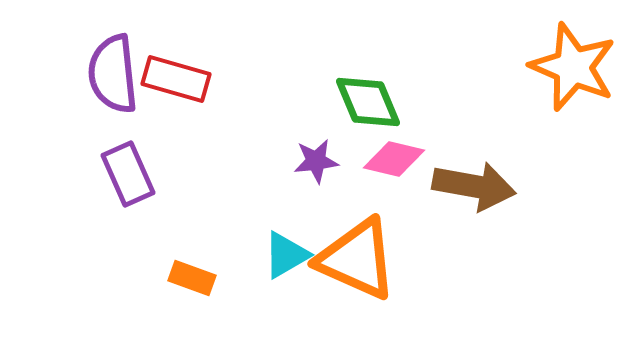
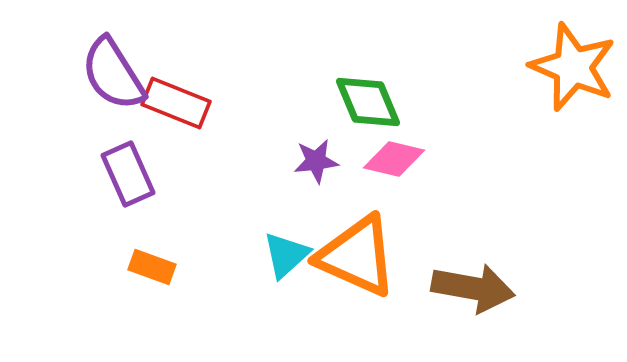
purple semicircle: rotated 26 degrees counterclockwise
red rectangle: moved 24 px down; rotated 6 degrees clockwise
brown arrow: moved 1 px left, 102 px down
cyan triangle: rotated 12 degrees counterclockwise
orange triangle: moved 3 px up
orange rectangle: moved 40 px left, 11 px up
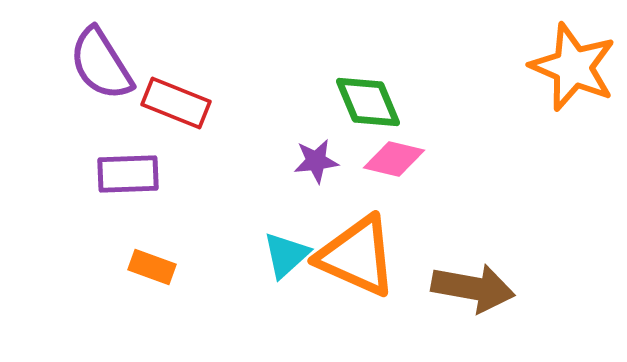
purple semicircle: moved 12 px left, 10 px up
purple rectangle: rotated 68 degrees counterclockwise
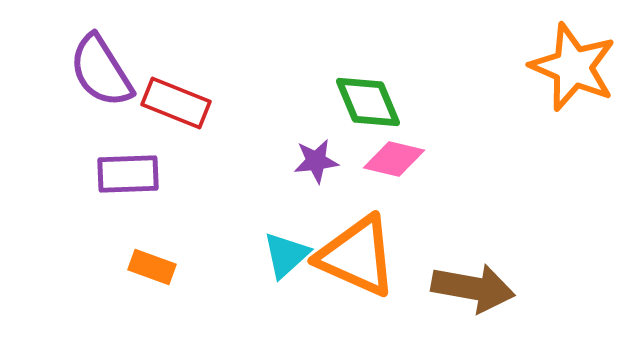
purple semicircle: moved 7 px down
